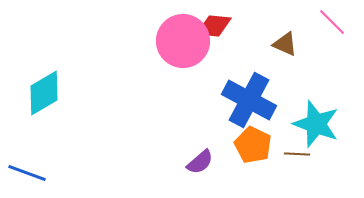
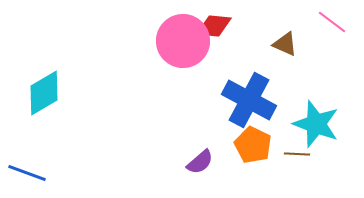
pink line: rotated 8 degrees counterclockwise
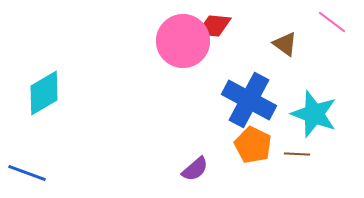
brown triangle: rotated 12 degrees clockwise
cyan star: moved 2 px left, 10 px up
purple semicircle: moved 5 px left, 7 px down
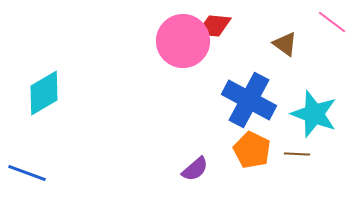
orange pentagon: moved 1 px left, 5 px down
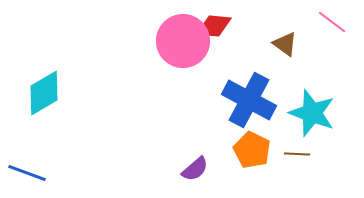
cyan star: moved 2 px left, 1 px up
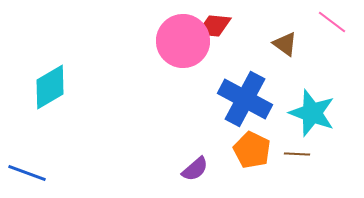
cyan diamond: moved 6 px right, 6 px up
blue cross: moved 4 px left, 1 px up
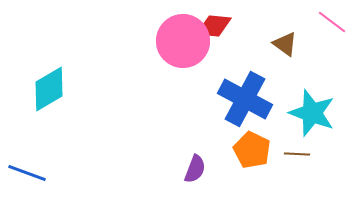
cyan diamond: moved 1 px left, 2 px down
purple semicircle: rotated 28 degrees counterclockwise
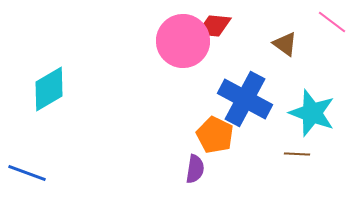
orange pentagon: moved 37 px left, 15 px up
purple semicircle: rotated 12 degrees counterclockwise
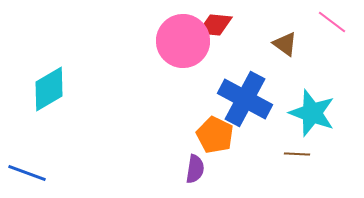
red diamond: moved 1 px right, 1 px up
